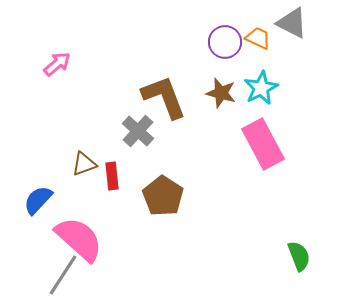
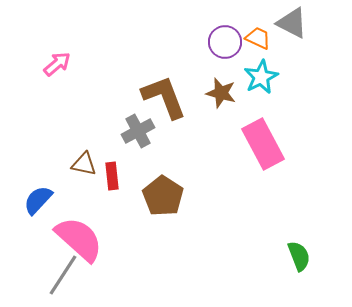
cyan star: moved 11 px up
gray cross: rotated 20 degrees clockwise
brown triangle: rotated 32 degrees clockwise
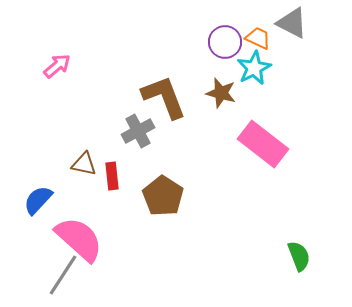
pink arrow: moved 2 px down
cyan star: moved 7 px left, 9 px up
pink rectangle: rotated 24 degrees counterclockwise
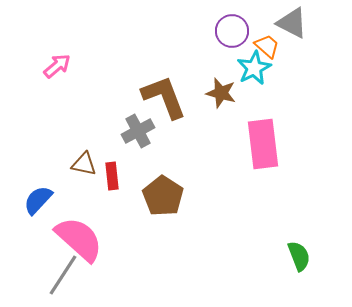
orange trapezoid: moved 9 px right, 8 px down; rotated 16 degrees clockwise
purple circle: moved 7 px right, 11 px up
pink rectangle: rotated 45 degrees clockwise
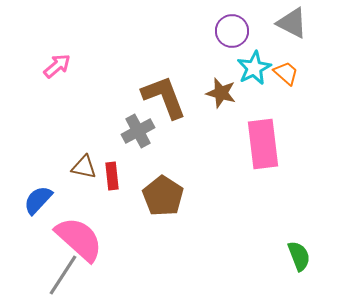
orange trapezoid: moved 19 px right, 27 px down
brown triangle: moved 3 px down
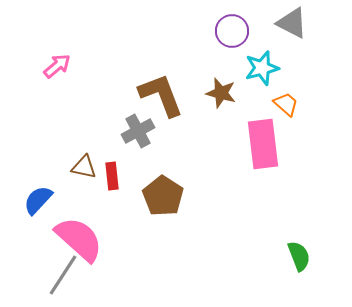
cyan star: moved 8 px right; rotated 12 degrees clockwise
orange trapezoid: moved 31 px down
brown L-shape: moved 3 px left, 2 px up
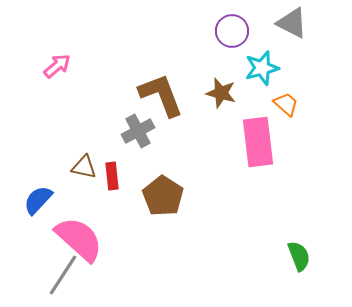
pink rectangle: moved 5 px left, 2 px up
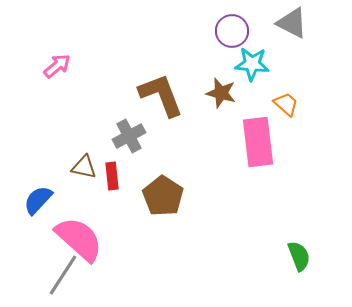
cyan star: moved 10 px left, 4 px up; rotated 20 degrees clockwise
gray cross: moved 9 px left, 5 px down
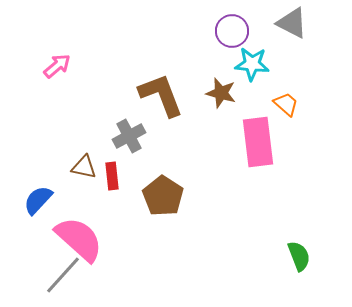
gray line: rotated 9 degrees clockwise
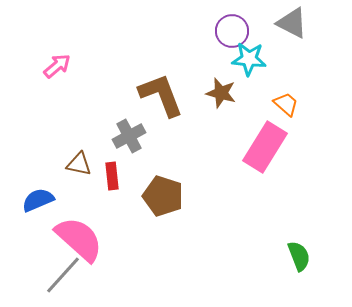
cyan star: moved 3 px left, 5 px up
pink rectangle: moved 7 px right, 5 px down; rotated 39 degrees clockwise
brown triangle: moved 5 px left, 3 px up
brown pentagon: rotated 15 degrees counterclockwise
blue semicircle: rotated 24 degrees clockwise
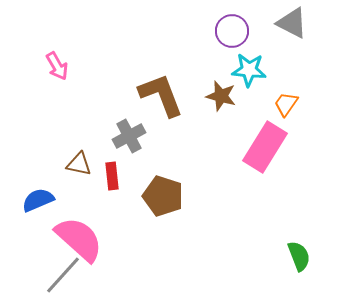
cyan star: moved 11 px down
pink arrow: rotated 100 degrees clockwise
brown star: moved 3 px down
orange trapezoid: rotated 96 degrees counterclockwise
